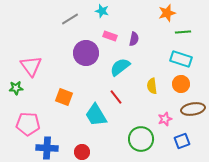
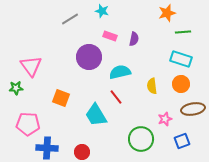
purple circle: moved 3 px right, 4 px down
cyan semicircle: moved 5 px down; rotated 25 degrees clockwise
orange square: moved 3 px left, 1 px down
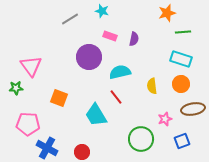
orange square: moved 2 px left
blue cross: rotated 25 degrees clockwise
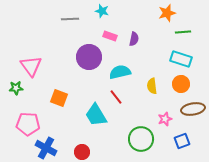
gray line: rotated 30 degrees clockwise
blue cross: moved 1 px left
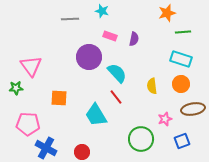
cyan semicircle: moved 3 px left, 1 px down; rotated 60 degrees clockwise
orange square: rotated 18 degrees counterclockwise
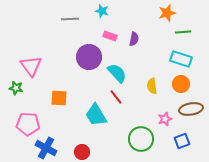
green star: rotated 16 degrees clockwise
brown ellipse: moved 2 px left
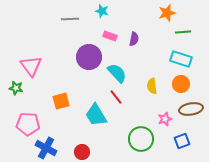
orange square: moved 2 px right, 3 px down; rotated 18 degrees counterclockwise
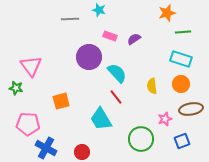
cyan star: moved 3 px left, 1 px up
purple semicircle: rotated 136 degrees counterclockwise
cyan trapezoid: moved 5 px right, 4 px down
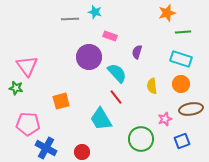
cyan star: moved 4 px left, 2 px down
purple semicircle: moved 3 px right, 13 px down; rotated 40 degrees counterclockwise
pink triangle: moved 4 px left
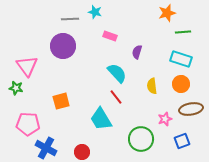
purple circle: moved 26 px left, 11 px up
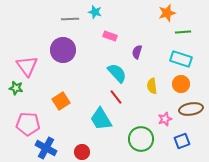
purple circle: moved 4 px down
orange square: rotated 18 degrees counterclockwise
